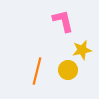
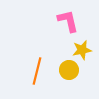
pink L-shape: moved 5 px right
yellow circle: moved 1 px right
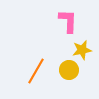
pink L-shape: rotated 15 degrees clockwise
orange line: moved 1 px left; rotated 16 degrees clockwise
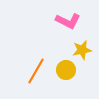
pink L-shape: rotated 115 degrees clockwise
yellow circle: moved 3 px left
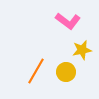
pink L-shape: rotated 10 degrees clockwise
yellow circle: moved 2 px down
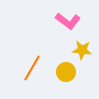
yellow star: rotated 18 degrees clockwise
orange line: moved 4 px left, 3 px up
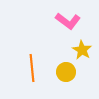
yellow star: rotated 24 degrees clockwise
orange line: rotated 36 degrees counterclockwise
